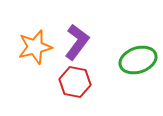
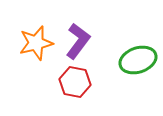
purple L-shape: moved 1 px right, 1 px up
orange star: moved 1 px right, 4 px up
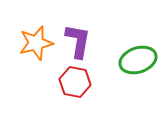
purple L-shape: rotated 27 degrees counterclockwise
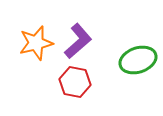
purple L-shape: rotated 39 degrees clockwise
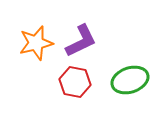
purple L-shape: moved 3 px right; rotated 15 degrees clockwise
green ellipse: moved 8 px left, 20 px down
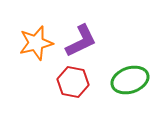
red hexagon: moved 2 px left
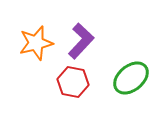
purple L-shape: rotated 21 degrees counterclockwise
green ellipse: moved 1 px right, 2 px up; rotated 21 degrees counterclockwise
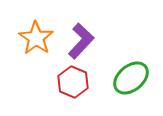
orange star: moved 5 px up; rotated 24 degrees counterclockwise
red hexagon: rotated 12 degrees clockwise
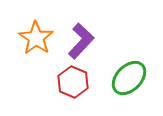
green ellipse: moved 2 px left; rotated 6 degrees counterclockwise
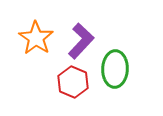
green ellipse: moved 14 px left, 9 px up; rotated 42 degrees counterclockwise
